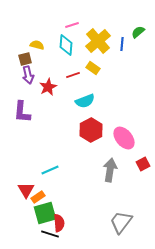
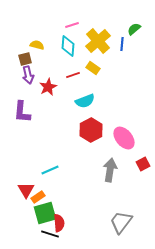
green semicircle: moved 4 px left, 3 px up
cyan diamond: moved 2 px right, 1 px down
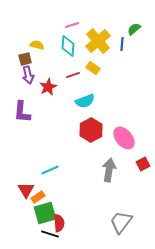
gray arrow: moved 1 px left
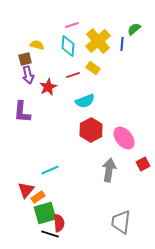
red triangle: rotated 12 degrees clockwise
gray trapezoid: rotated 30 degrees counterclockwise
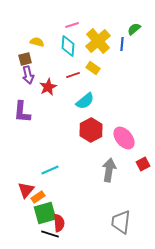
yellow semicircle: moved 3 px up
cyan semicircle: rotated 18 degrees counterclockwise
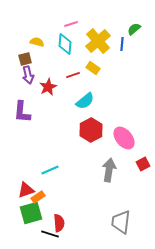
pink line: moved 1 px left, 1 px up
cyan diamond: moved 3 px left, 2 px up
red triangle: rotated 30 degrees clockwise
green square: moved 14 px left
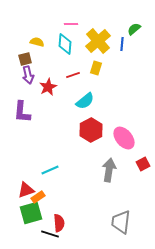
pink line: rotated 16 degrees clockwise
yellow rectangle: moved 3 px right; rotated 72 degrees clockwise
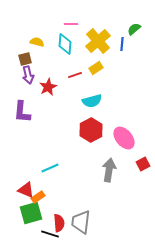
yellow rectangle: rotated 40 degrees clockwise
red line: moved 2 px right
cyan semicircle: moved 7 px right; rotated 24 degrees clockwise
cyan line: moved 2 px up
red triangle: rotated 42 degrees clockwise
gray trapezoid: moved 40 px left
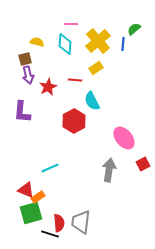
blue line: moved 1 px right
red line: moved 5 px down; rotated 24 degrees clockwise
cyan semicircle: rotated 78 degrees clockwise
red hexagon: moved 17 px left, 9 px up
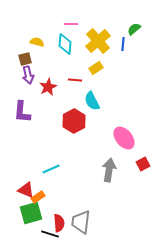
cyan line: moved 1 px right, 1 px down
